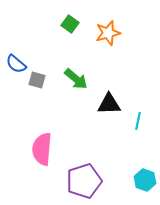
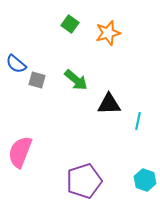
green arrow: moved 1 px down
pink semicircle: moved 22 px left, 3 px down; rotated 16 degrees clockwise
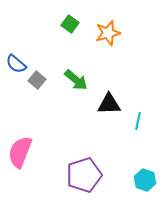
gray square: rotated 24 degrees clockwise
purple pentagon: moved 6 px up
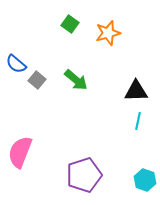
black triangle: moved 27 px right, 13 px up
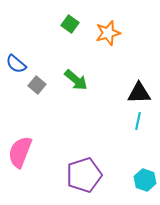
gray square: moved 5 px down
black triangle: moved 3 px right, 2 px down
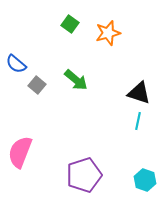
black triangle: rotated 20 degrees clockwise
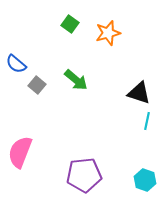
cyan line: moved 9 px right
purple pentagon: rotated 12 degrees clockwise
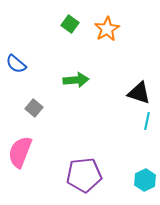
orange star: moved 1 px left, 4 px up; rotated 15 degrees counterclockwise
green arrow: rotated 45 degrees counterclockwise
gray square: moved 3 px left, 23 px down
cyan hexagon: rotated 15 degrees clockwise
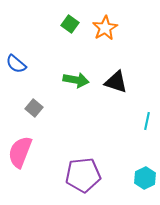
orange star: moved 2 px left, 1 px up
green arrow: rotated 15 degrees clockwise
black triangle: moved 23 px left, 11 px up
purple pentagon: moved 1 px left
cyan hexagon: moved 2 px up
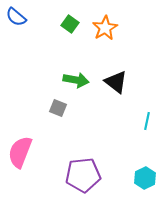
blue semicircle: moved 47 px up
black triangle: rotated 20 degrees clockwise
gray square: moved 24 px right; rotated 18 degrees counterclockwise
